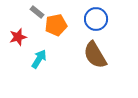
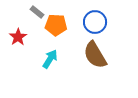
blue circle: moved 1 px left, 3 px down
orange pentagon: rotated 15 degrees clockwise
red star: rotated 18 degrees counterclockwise
cyan arrow: moved 11 px right
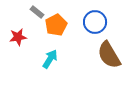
orange pentagon: rotated 30 degrees counterclockwise
red star: rotated 24 degrees clockwise
brown semicircle: moved 14 px right
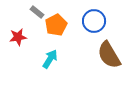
blue circle: moved 1 px left, 1 px up
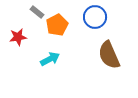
blue circle: moved 1 px right, 4 px up
orange pentagon: moved 1 px right
brown semicircle: rotated 8 degrees clockwise
cyan arrow: rotated 30 degrees clockwise
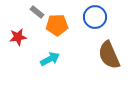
orange pentagon: rotated 25 degrees clockwise
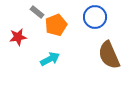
orange pentagon: moved 1 px left; rotated 20 degrees counterclockwise
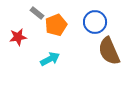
gray rectangle: moved 1 px down
blue circle: moved 5 px down
brown semicircle: moved 4 px up
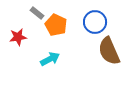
orange pentagon: rotated 25 degrees counterclockwise
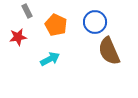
gray rectangle: moved 10 px left, 2 px up; rotated 24 degrees clockwise
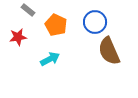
gray rectangle: moved 1 px right, 1 px up; rotated 24 degrees counterclockwise
